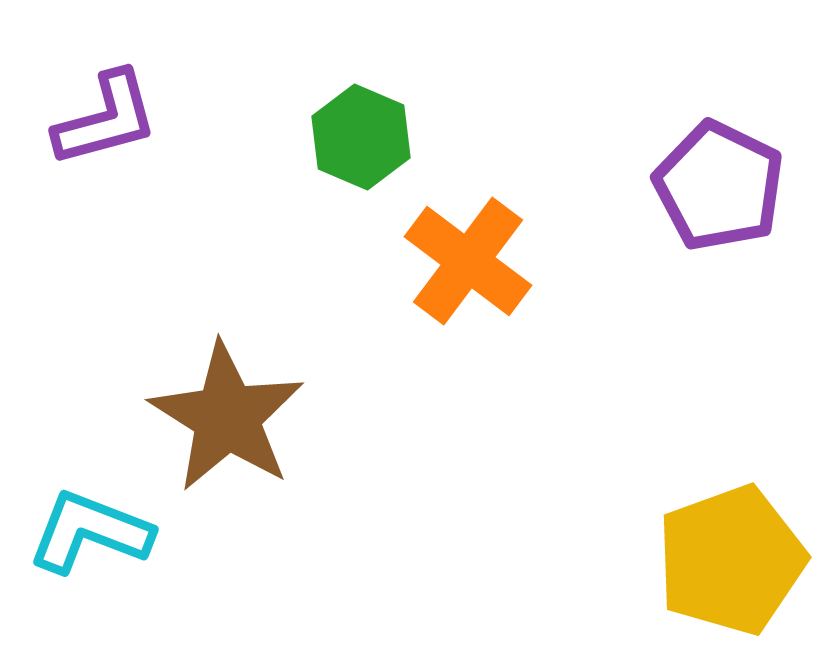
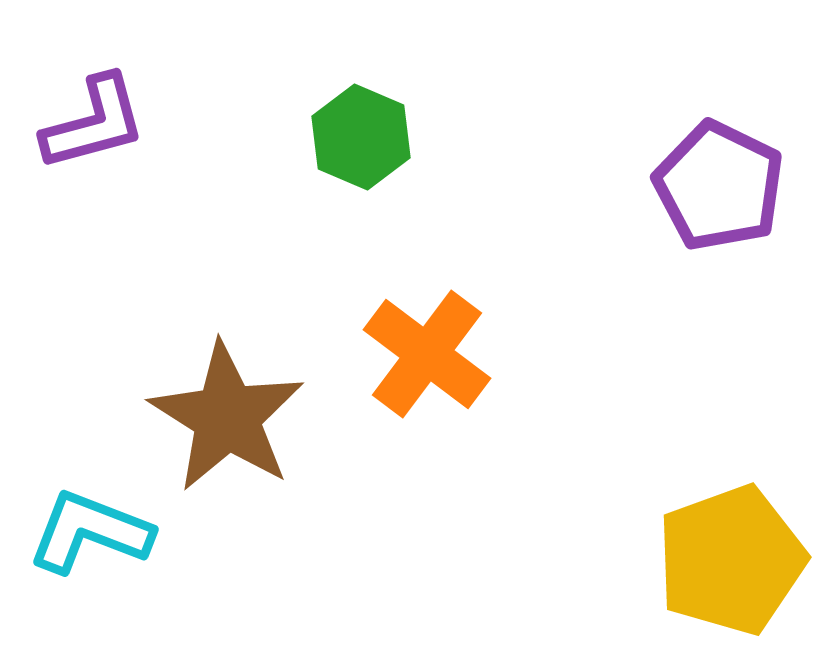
purple L-shape: moved 12 px left, 4 px down
orange cross: moved 41 px left, 93 px down
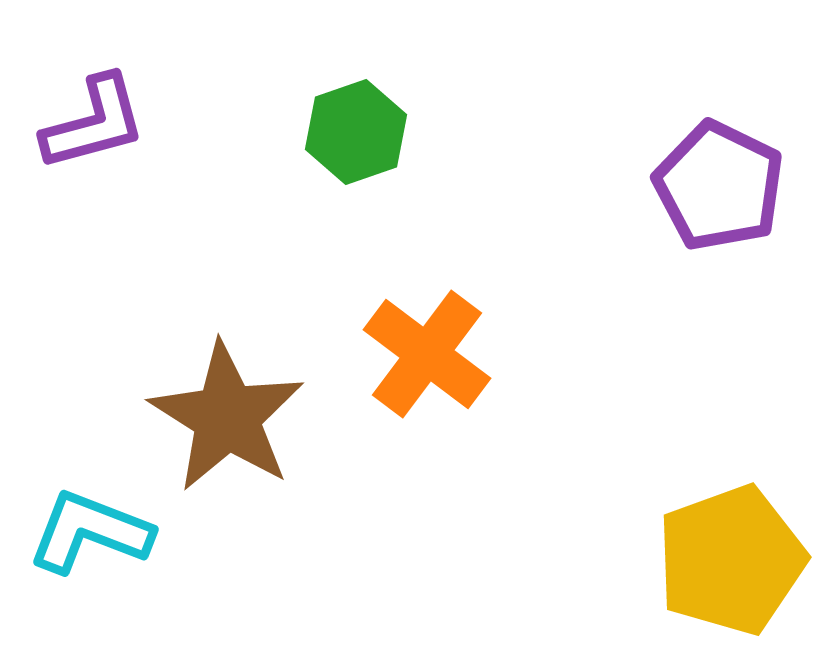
green hexagon: moved 5 px left, 5 px up; rotated 18 degrees clockwise
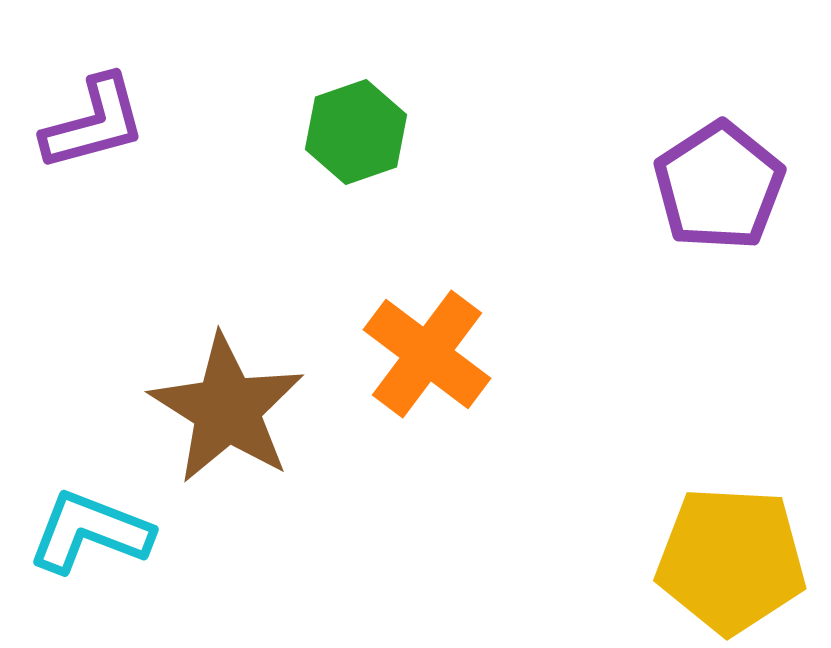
purple pentagon: rotated 13 degrees clockwise
brown star: moved 8 px up
yellow pentagon: rotated 23 degrees clockwise
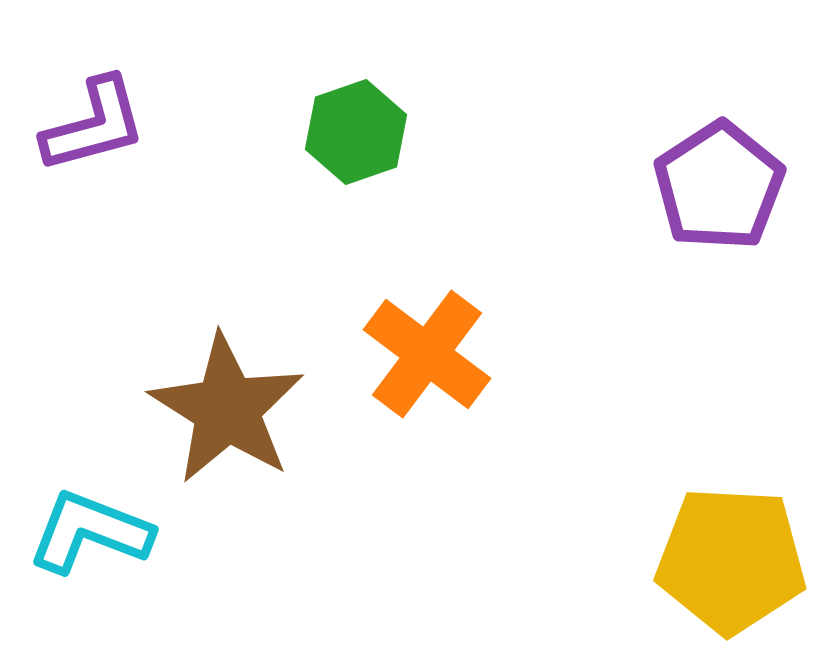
purple L-shape: moved 2 px down
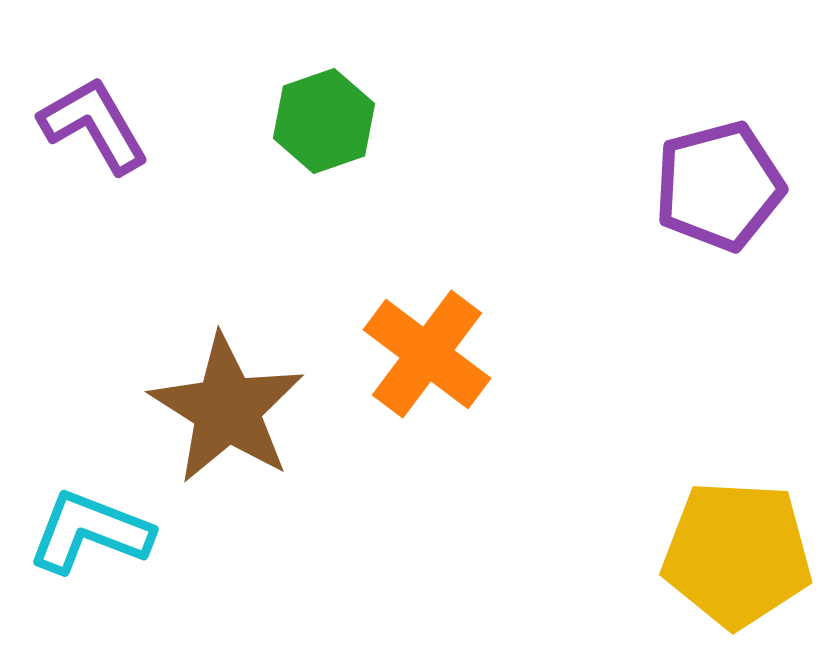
purple L-shape: rotated 105 degrees counterclockwise
green hexagon: moved 32 px left, 11 px up
purple pentagon: rotated 18 degrees clockwise
yellow pentagon: moved 6 px right, 6 px up
